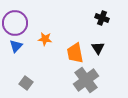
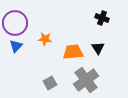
orange trapezoid: moved 2 px left, 1 px up; rotated 95 degrees clockwise
gray square: moved 24 px right; rotated 24 degrees clockwise
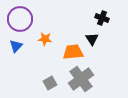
purple circle: moved 5 px right, 4 px up
black triangle: moved 6 px left, 9 px up
gray cross: moved 5 px left, 1 px up
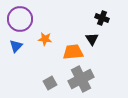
gray cross: rotated 10 degrees clockwise
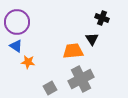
purple circle: moved 3 px left, 3 px down
orange star: moved 17 px left, 23 px down
blue triangle: rotated 40 degrees counterclockwise
orange trapezoid: moved 1 px up
gray square: moved 5 px down
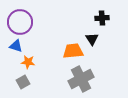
black cross: rotated 24 degrees counterclockwise
purple circle: moved 3 px right
blue triangle: rotated 16 degrees counterclockwise
gray square: moved 27 px left, 6 px up
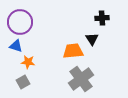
gray cross: rotated 10 degrees counterclockwise
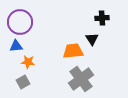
blue triangle: rotated 24 degrees counterclockwise
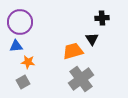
orange trapezoid: rotated 10 degrees counterclockwise
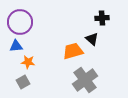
black triangle: rotated 16 degrees counterclockwise
gray cross: moved 4 px right, 1 px down
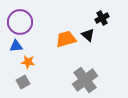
black cross: rotated 24 degrees counterclockwise
black triangle: moved 4 px left, 4 px up
orange trapezoid: moved 7 px left, 12 px up
